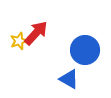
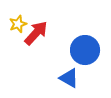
yellow star: moved 1 px left, 17 px up
blue triangle: moved 1 px up
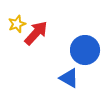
yellow star: moved 1 px left
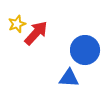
blue triangle: rotated 25 degrees counterclockwise
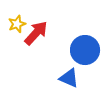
blue triangle: rotated 20 degrees clockwise
